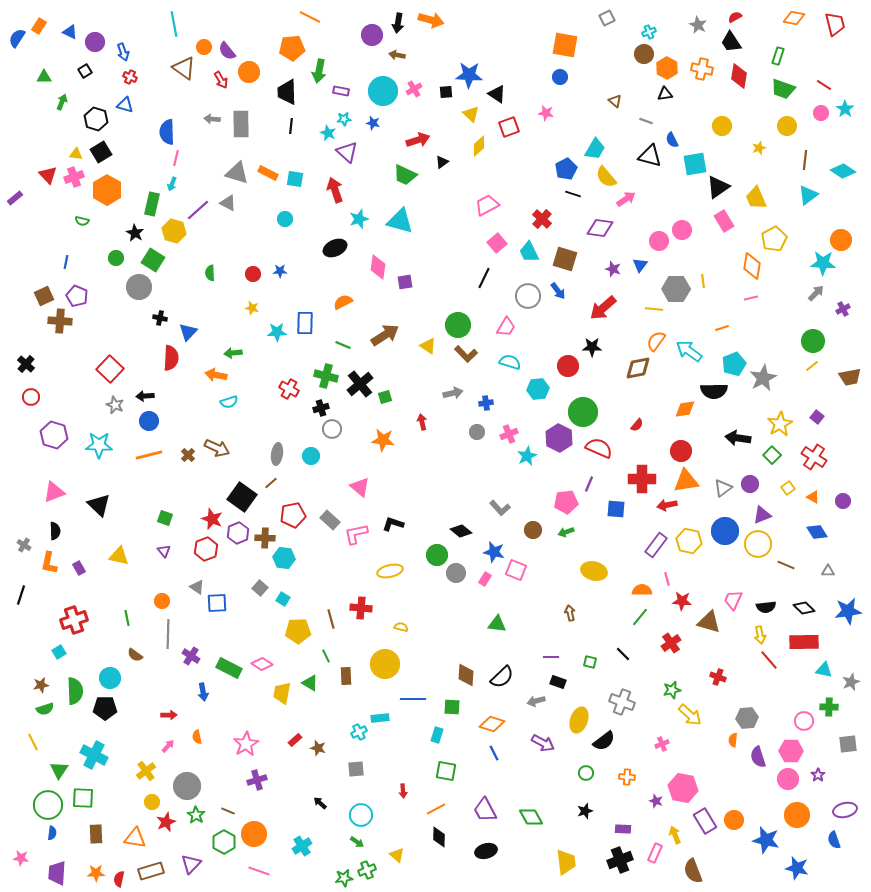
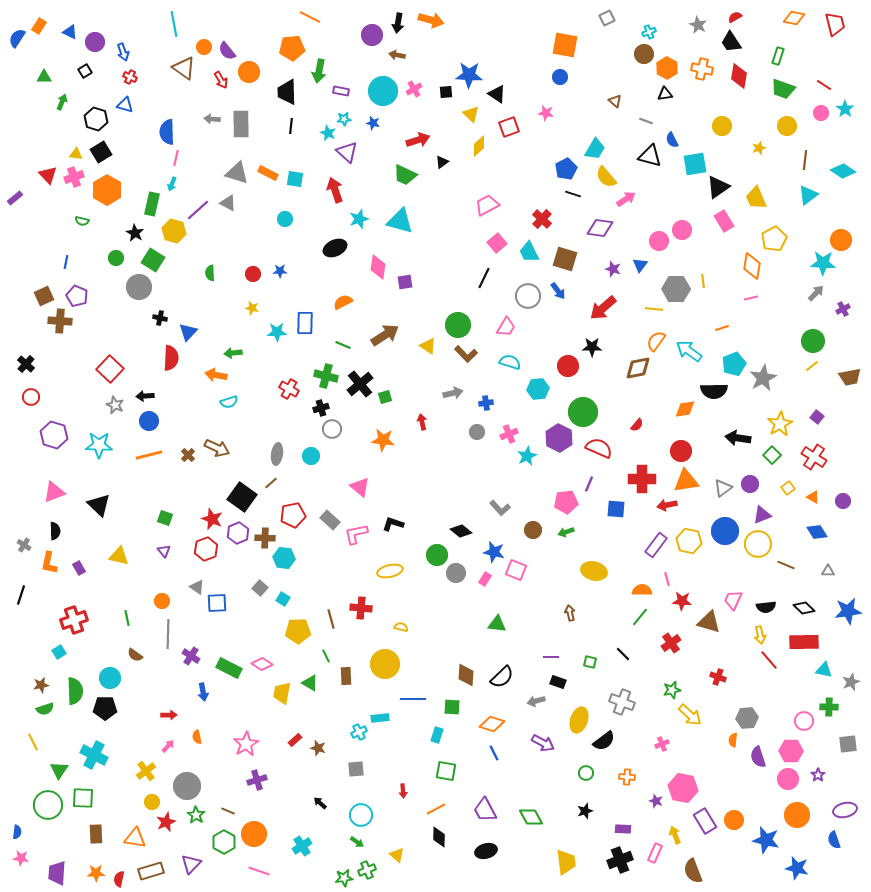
blue semicircle at (52, 833): moved 35 px left, 1 px up
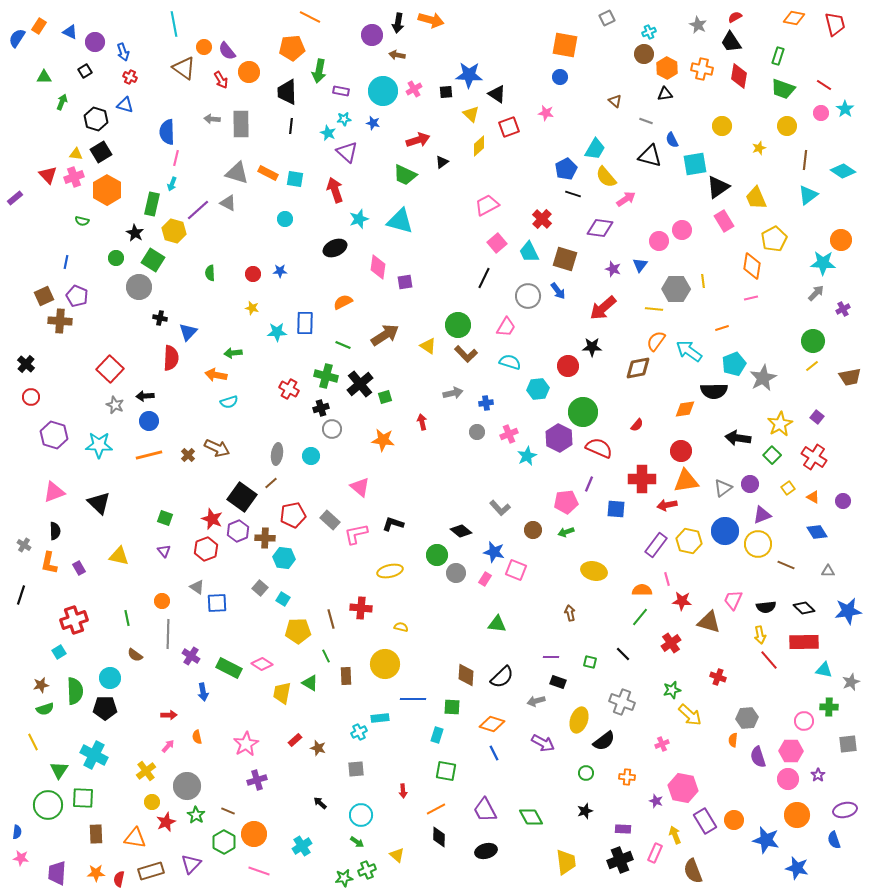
black triangle at (99, 505): moved 2 px up
purple hexagon at (238, 533): moved 2 px up
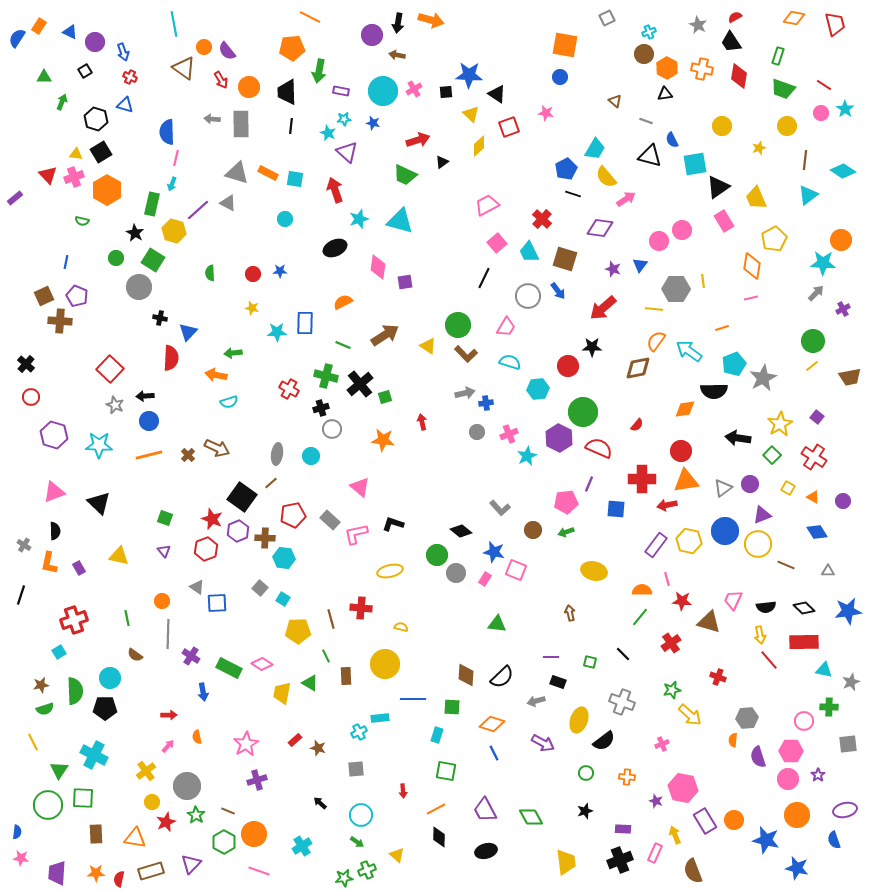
orange circle at (249, 72): moved 15 px down
gray arrow at (453, 393): moved 12 px right
yellow square at (788, 488): rotated 24 degrees counterclockwise
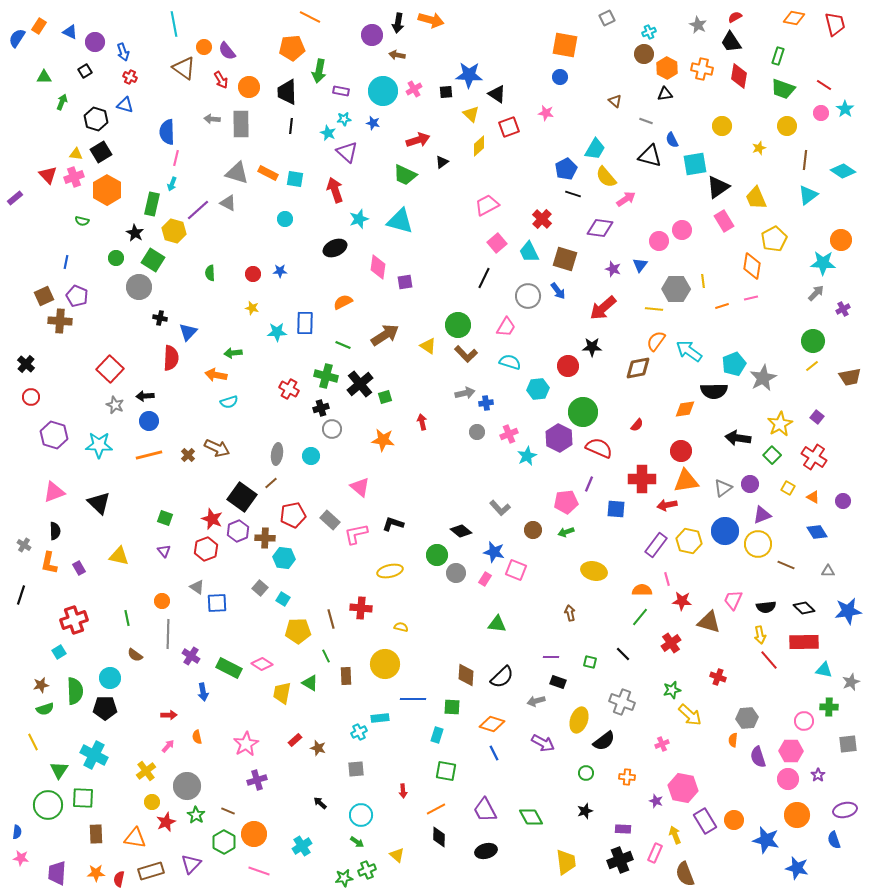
orange line at (722, 328): moved 22 px up
brown semicircle at (693, 871): moved 8 px left, 3 px down
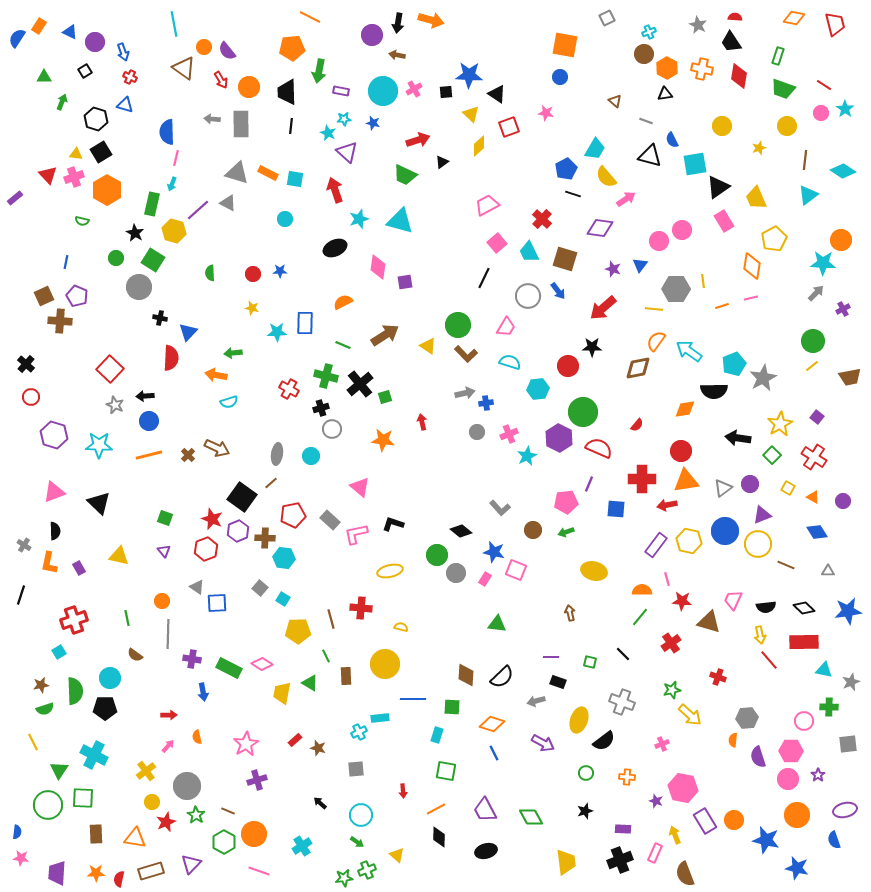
red semicircle at (735, 17): rotated 32 degrees clockwise
purple cross at (191, 656): moved 1 px right, 3 px down; rotated 24 degrees counterclockwise
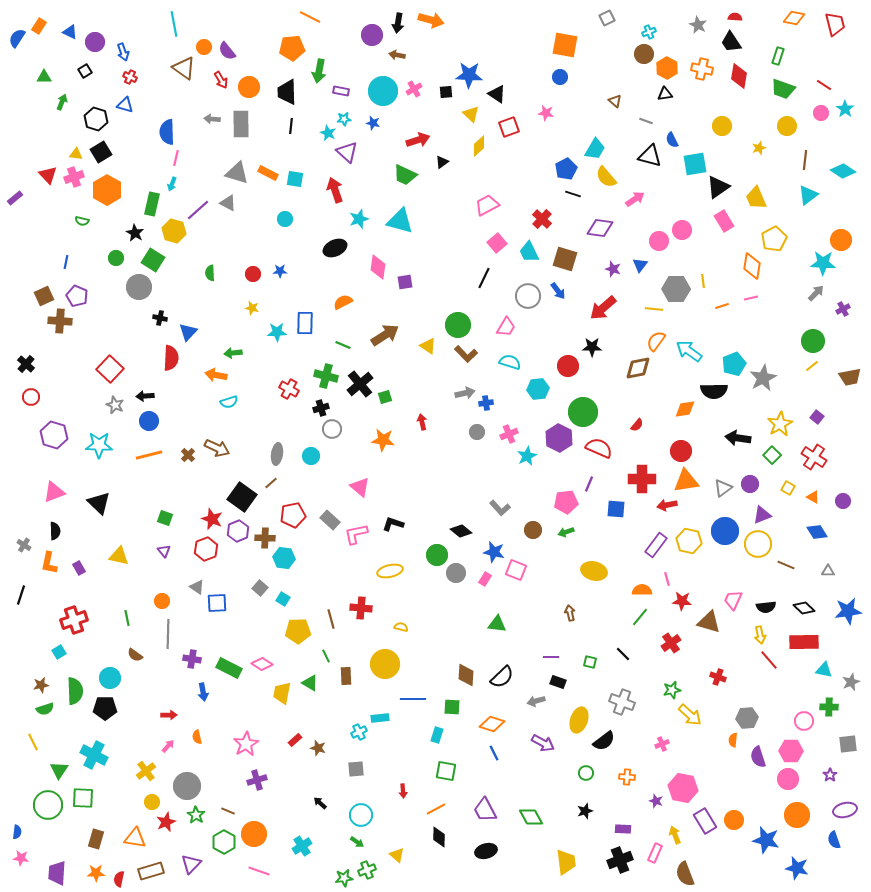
pink arrow at (626, 199): moved 9 px right
purple star at (818, 775): moved 12 px right
brown rectangle at (96, 834): moved 5 px down; rotated 18 degrees clockwise
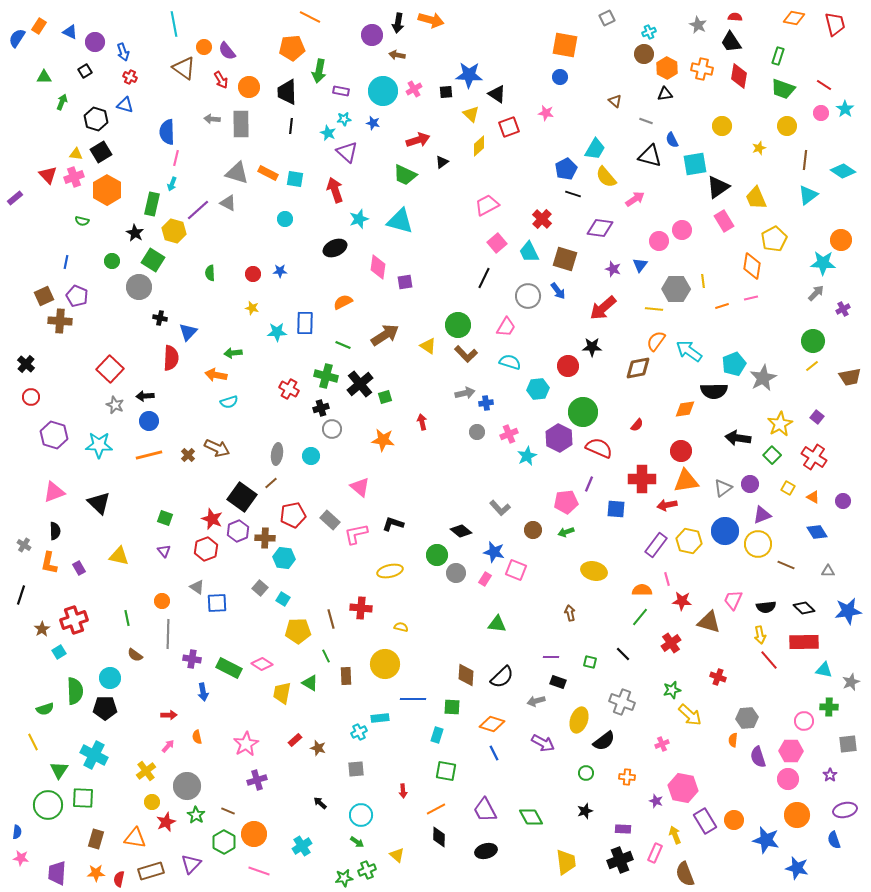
green circle at (116, 258): moved 4 px left, 3 px down
brown star at (41, 685): moved 1 px right, 56 px up; rotated 21 degrees counterclockwise
